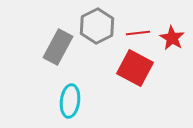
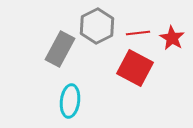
gray rectangle: moved 2 px right, 2 px down
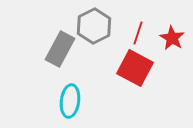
gray hexagon: moved 3 px left
red line: rotated 65 degrees counterclockwise
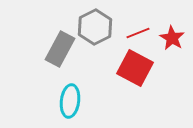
gray hexagon: moved 1 px right, 1 px down
red line: rotated 50 degrees clockwise
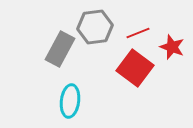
gray hexagon: rotated 20 degrees clockwise
red star: moved 9 px down; rotated 10 degrees counterclockwise
red square: rotated 9 degrees clockwise
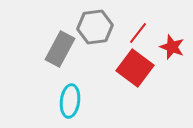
red line: rotated 30 degrees counterclockwise
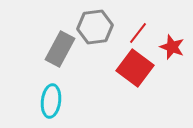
cyan ellipse: moved 19 px left
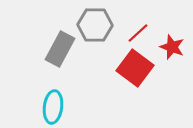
gray hexagon: moved 2 px up; rotated 8 degrees clockwise
red line: rotated 10 degrees clockwise
cyan ellipse: moved 2 px right, 6 px down
